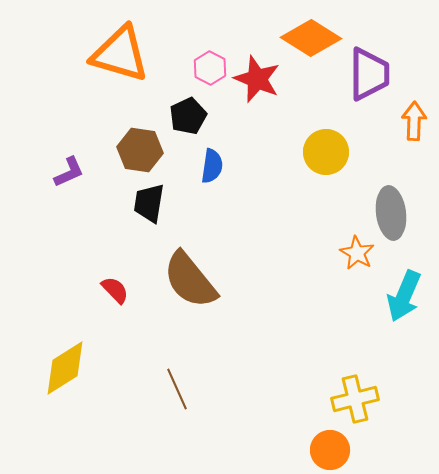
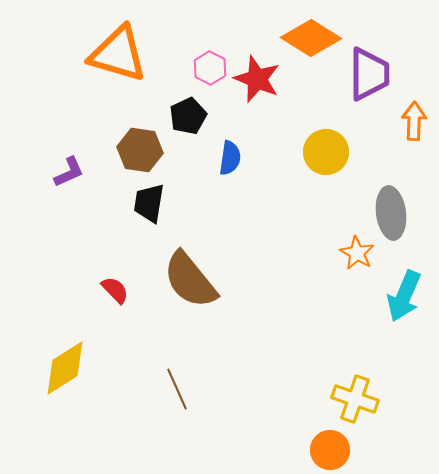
orange triangle: moved 2 px left
blue semicircle: moved 18 px right, 8 px up
yellow cross: rotated 33 degrees clockwise
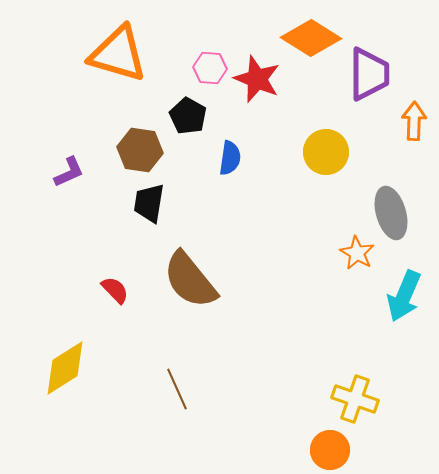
pink hexagon: rotated 24 degrees counterclockwise
black pentagon: rotated 18 degrees counterclockwise
gray ellipse: rotated 9 degrees counterclockwise
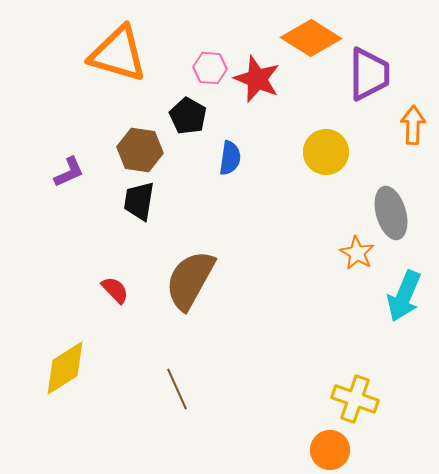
orange arrow: moved 1 px left, 4 px down
black trapezoid: moved 10 px left, 2 px up
brown semicircle: rotated 68 degrees clockwise
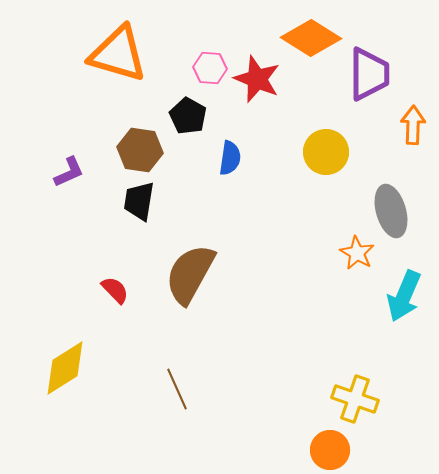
gray ellipse: moved 2 px up
brown semicircle: moved 6 px up
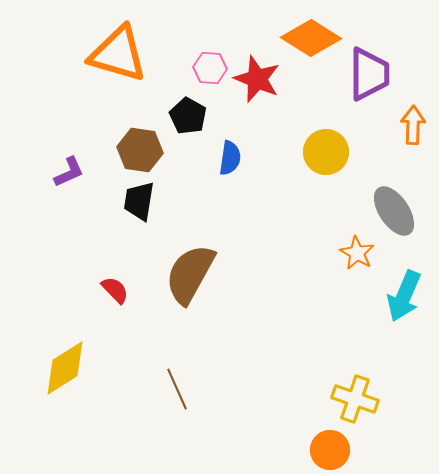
gray ellipse: moved 3 px right; rotated 18 degrees counterclockwise
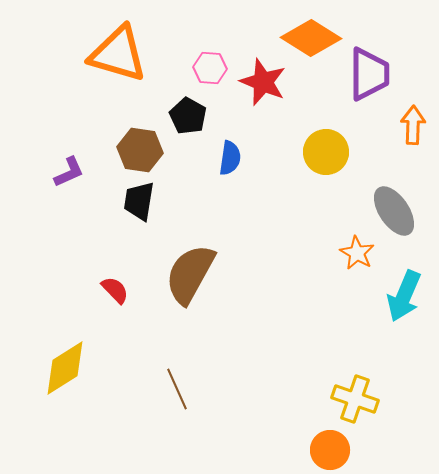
red star: moved 6 px right, 3 px down
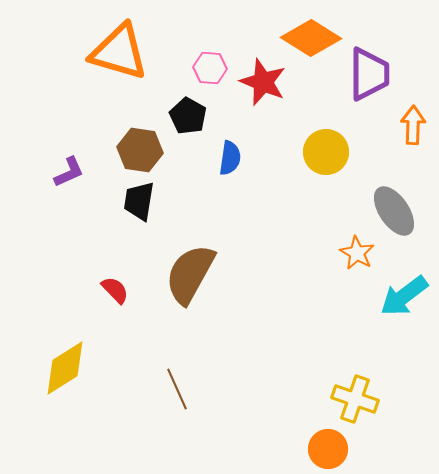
orange triangle: moved 1 px right, 2 px up
cyan arrow: rotated 30 degrees clockwise
orange circle: moved 2 px left, 1 px up
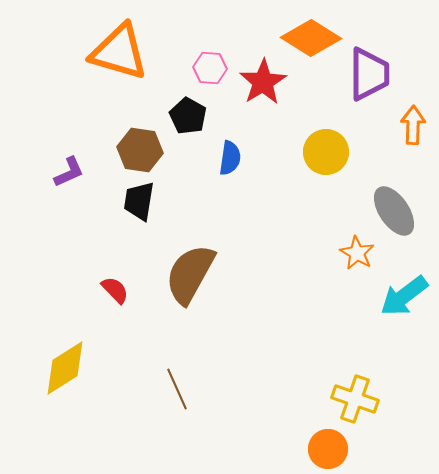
red star: rotated 18 degrees clockwise
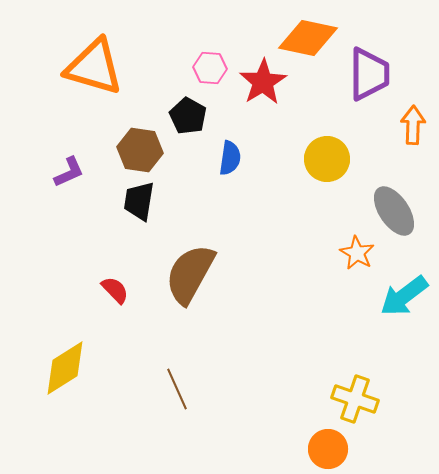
orange diamond: moved 3 px left; rotated 20 degrees counterclockwise
orange triangle: moved 25 px left, 15 px down
yellow circle: moved 1 px right, 7 px down
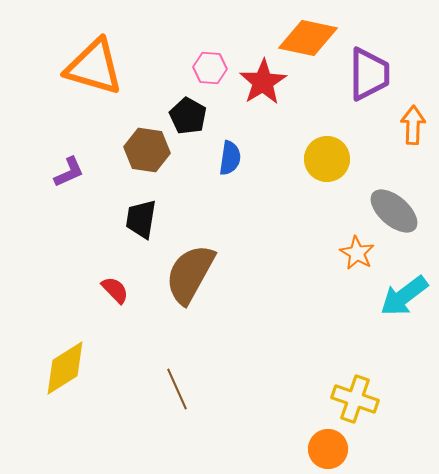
brown hexagon: moved 7 px right
black trapezoid: moved 2 px right, 18 px down
gray ellipse: rotated 15 degrees counterclockwise
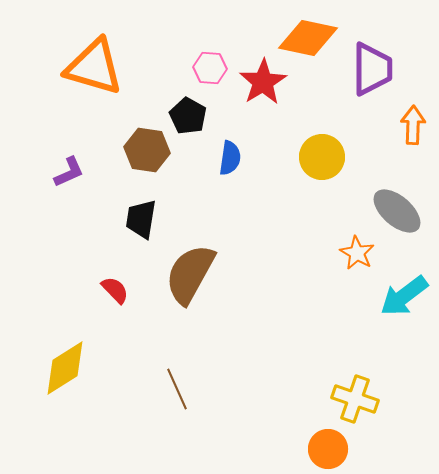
purple trapezoid: moved 3 px right, 5 px up
yellow circle: moved 5 px left, 2 px up
gray ellipse: moved 3 px right
